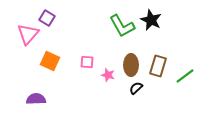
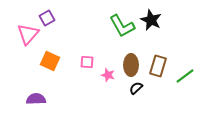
purple square: rotated 28 degrees clockwise
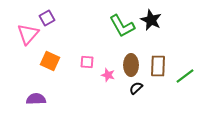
brown rectangle: rotated 15 degrees counterclockwise
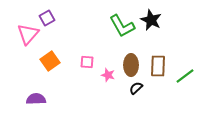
orange square: rotated 30 degrees clockwise
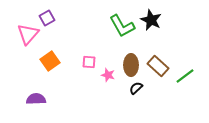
pink square: moved 2 px right
brown rectangle: rotated 50 degrees counterclockwise
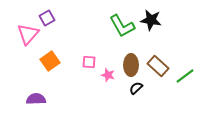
black star: rotated 15 degrees counterclockwise
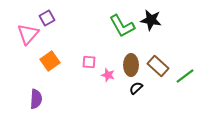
purple semicircle: rotated 96 degrees clockwise
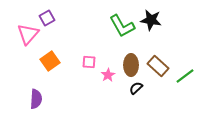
pink star: rotated 24 degrees clockwise
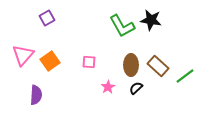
pink triangle: moved 5 px left, 21 px down
pink star: moved 12 px down
purple semicircle: moved 4 px up
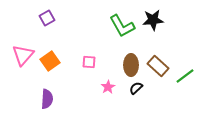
black star: moved 2 px right; rotated 15 degrees counterclockwise
purple semicircle: moved 11 px right, 4 px down
